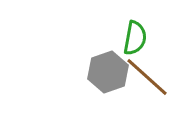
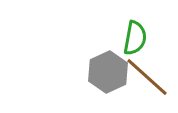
gray hexagon: rotated 6 degrees counterclockwise
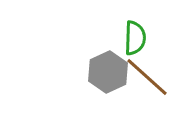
green semicircle: rotated 8 degrees counterclockwise
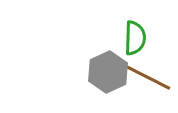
brown line: rotated 15 degrees counterclockwise
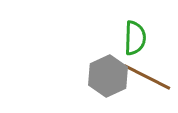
gray hexagon: moved 4 px down
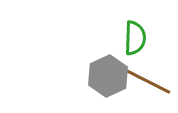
brown line: moved 4 px down
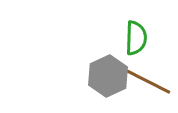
green semicircle: moved 1 px right
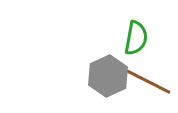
green semicircle: rotated 8 degrees clockwise
